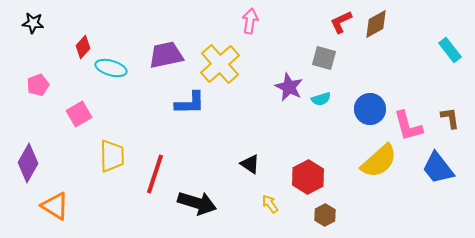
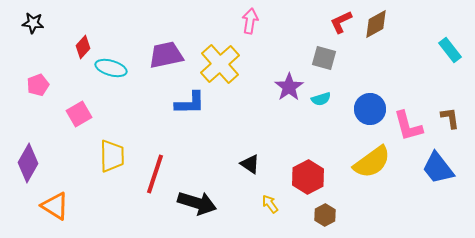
purple star: rotated 12 degrees clockwise
yellow semicircle: moved 7 px left, 1 px down; rotated 6 degrees clockwise
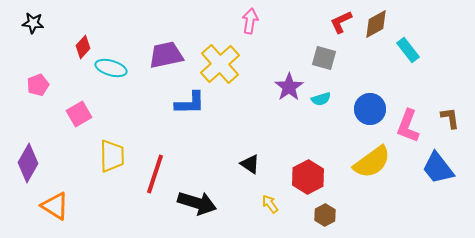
cyan rectangle: moved 42 px left
pink L-shape: rotated 36 degrees clockwise
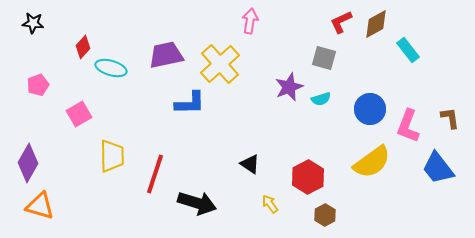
purple star: rotated 12 degrees clockwise
orange triangle: moved 15 px left; rotated 16 degrees counterclockwise
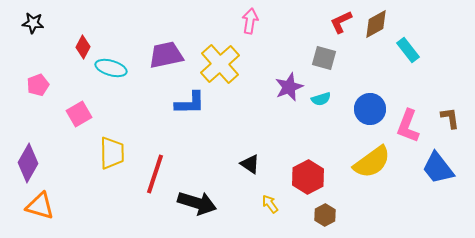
red diamond: rotated 15 degrees counterclockwise
yellow trapezoid: moved 3 px up
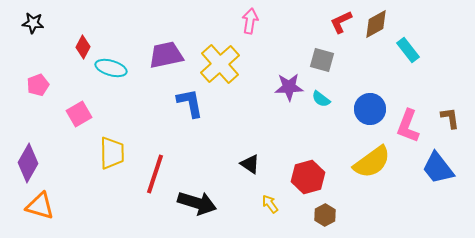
gray square: moved 2 px left, 2 px down
purple star: rotated 20 degrees clockwise
cyan semicircle: rotated 54 degrees clockwise
blue L-shape: rotated 100 degrees counterclockwise
red hexagon: rotated 12 degrees clockwise
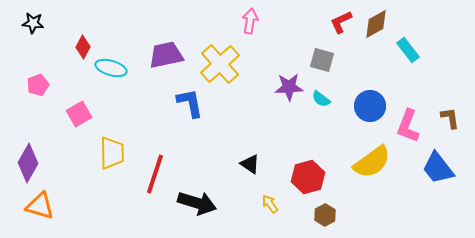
blue circle: moved 3 px up
